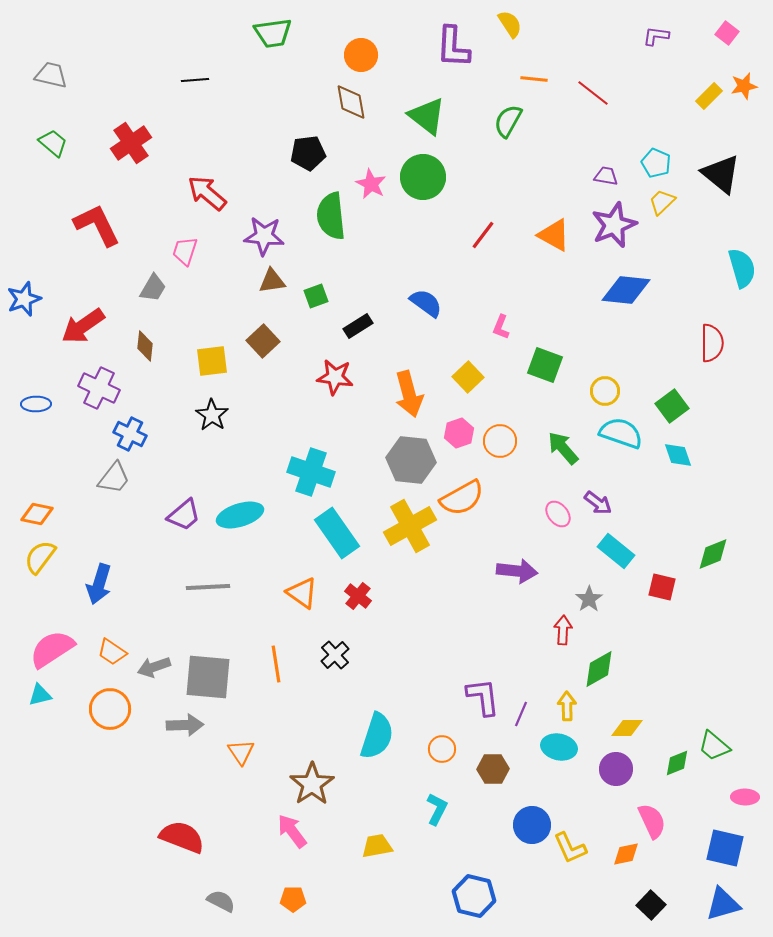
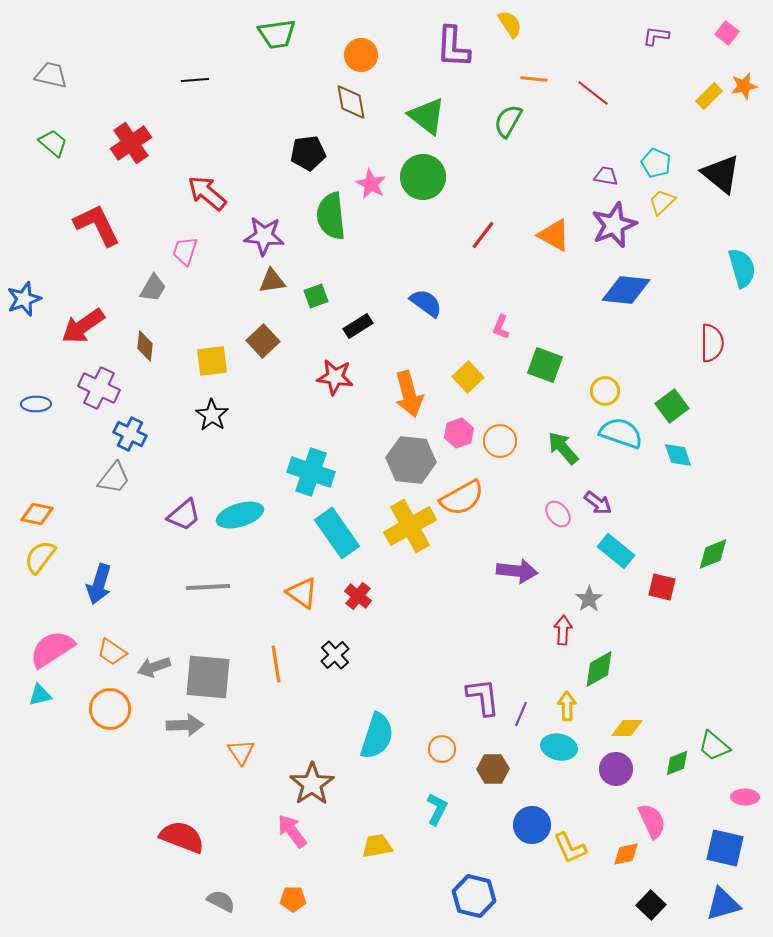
green trapezoid at (273, 33): moved 4 px right, 1 px down
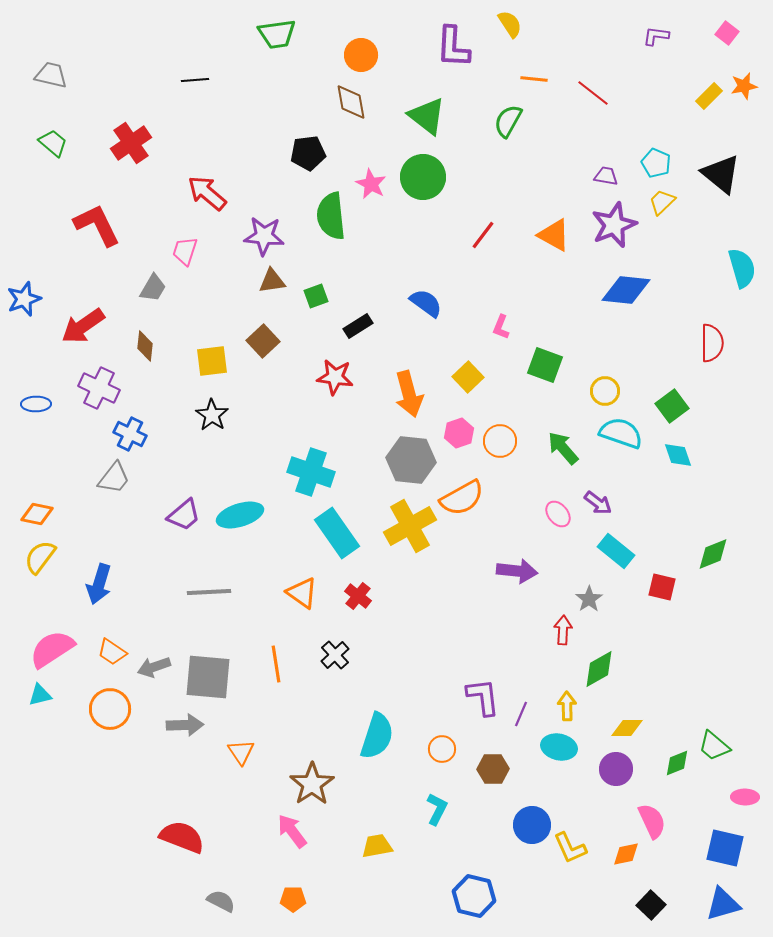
gray line at (208, 587): moved 1 px right, 5 px down
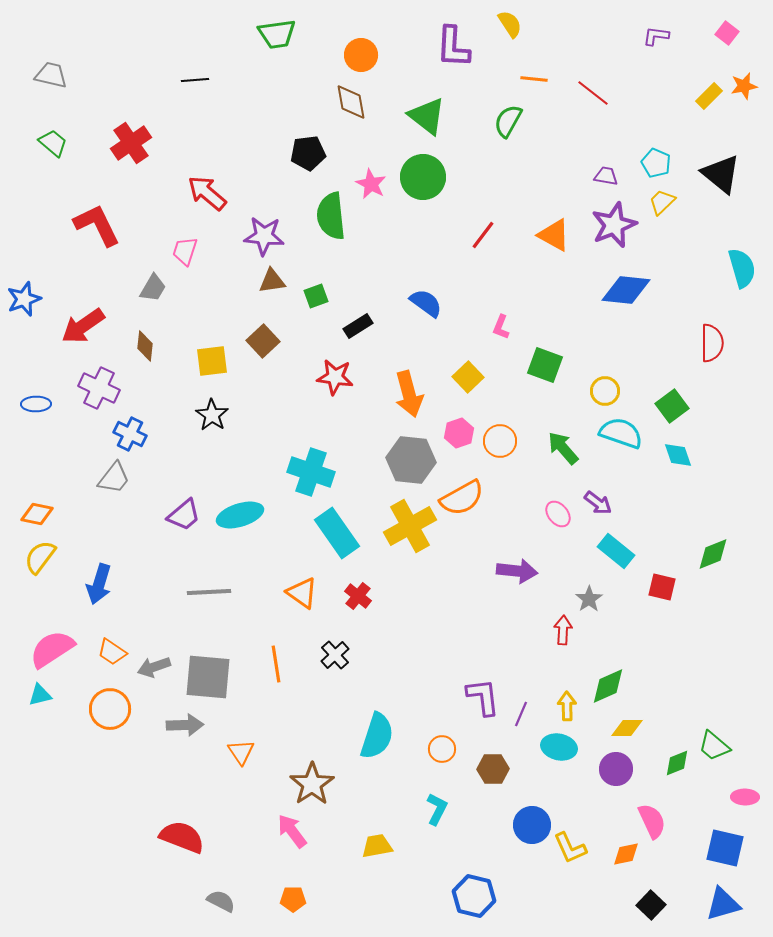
green diamond at (599, 669): moved 9 px right, 17 px down; rotated 6 degrees clockwise
